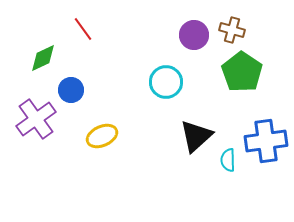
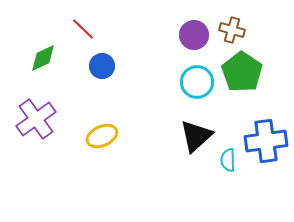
red line: rotated 10 degrees counterclockwise
cyan circle: moved 31 px right
blue circle: moved 31 px right, 24 px up
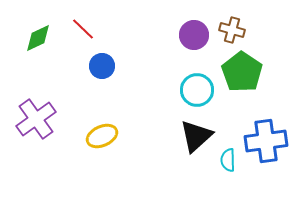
green diamond: moved 5 px left, 20 px up
cyan circle: moved 8 px down
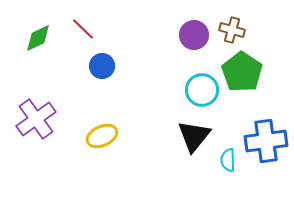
cyan circle: moved 5 px right
black triangle: moved 2 px left; rotated 9 degrees counterclockwise
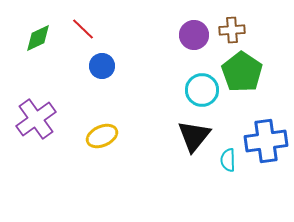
brown cross: rotated 20 degrees counterclockwise
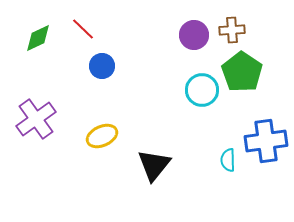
black triangle: moved 40 px left, 29 px down
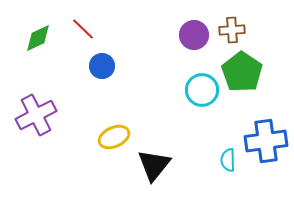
purple cross: moved 4 px up; rotated 9 degrees clockwise
yellow ellipse: moved 12 px right, 1 px down
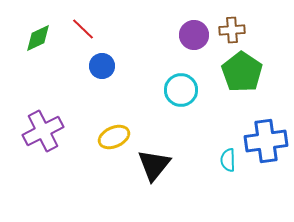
cyan circle: moved 21 px left
purple cross: moved 7 px right, 16 px down
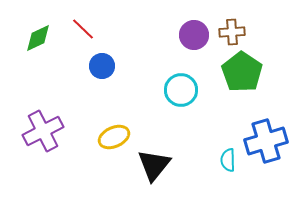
brown cross: moved 2 px down
blue cross: rotated 9 degrees counterclockwise
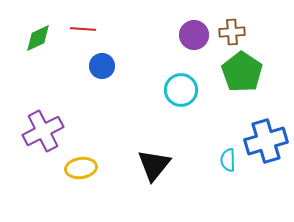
red line: rotated 40 degrees counterclockwise
yellow ellipse: moved 33 px left, 31 px down; rotated 16 degrees clockwise
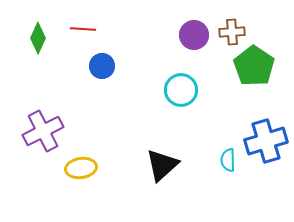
green diamond: rotated 40 degrees counterclockwise
green pentagon: moved 12 px right, 6 px up
black triangle: moved 8 px right; rotated 9 degrees clockwise
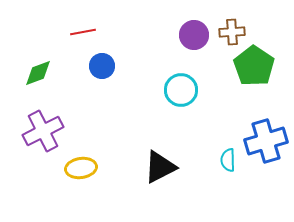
red line: moved 3 px down; rotated 15 degrees counterclockwise
green diamond: moved 35 px down; rotated 44 degrees clockwise
black triangle: moved 2 px left, 2 px down; rotated 15 degrees clockwise
